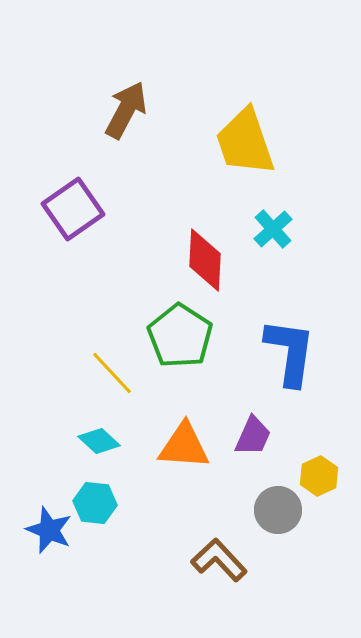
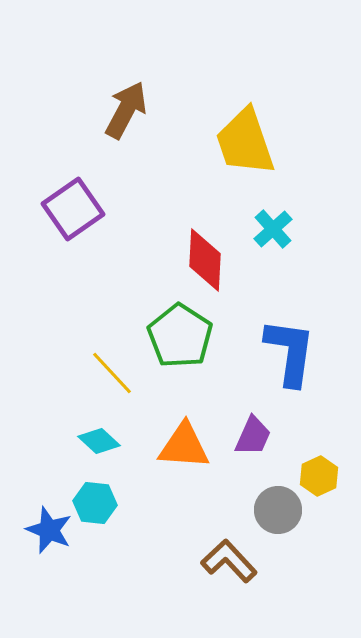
brown L-shape: moved 10 px right, 1 px down
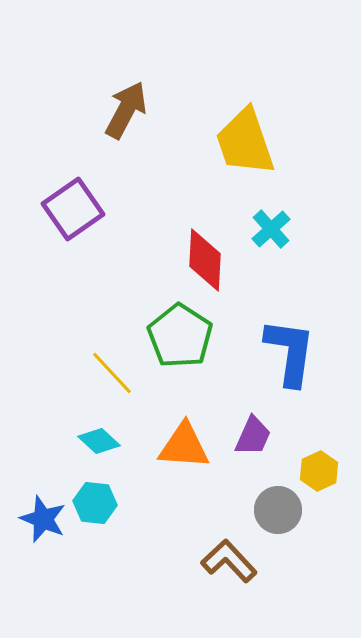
cyan cross: moved 2 px left
yellow hexagon: moved 5 px up
blue star: moved 6 px left, 11 px up
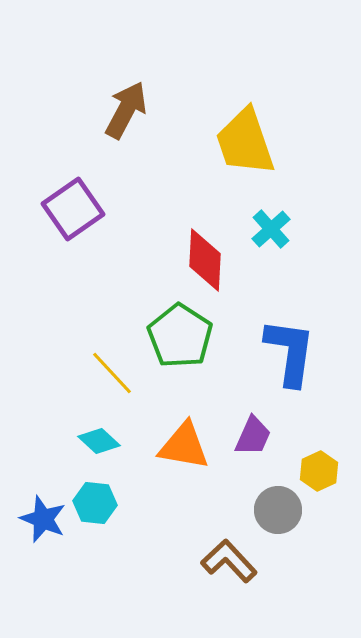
orange triangle: rotated 6 degrees clockwise
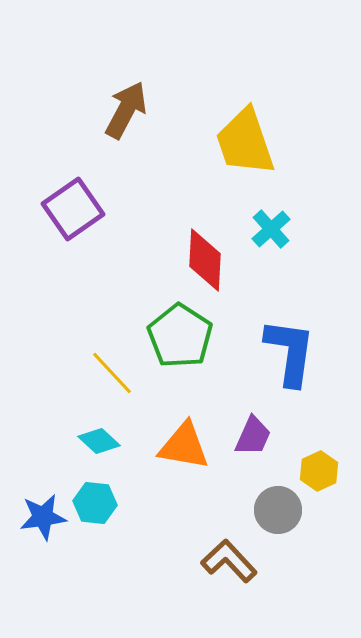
blue star: moved 2 px up; rotated 30 degrees counterclockwise
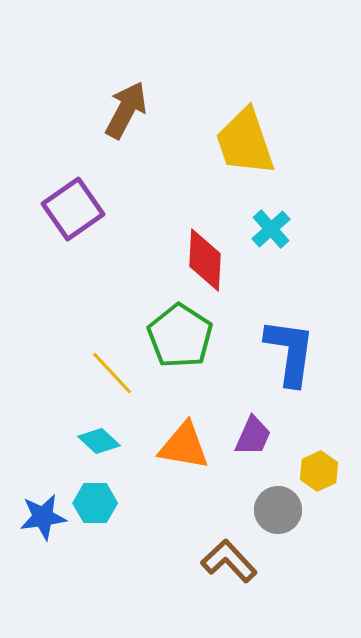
cyan hexagon: rotated 6 degrees counterclockwise
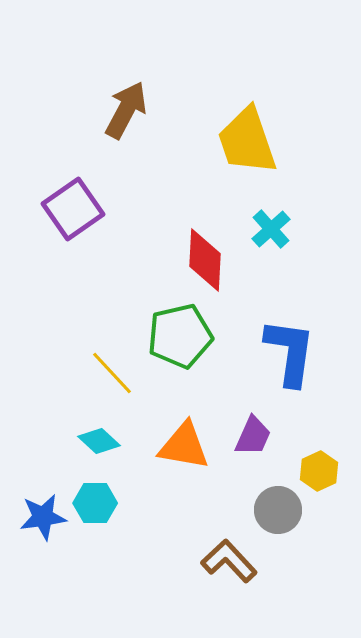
yellow trapezoid: moved 2 px right, 1 px up
green pentagon: rotated 26 degrees clockwise
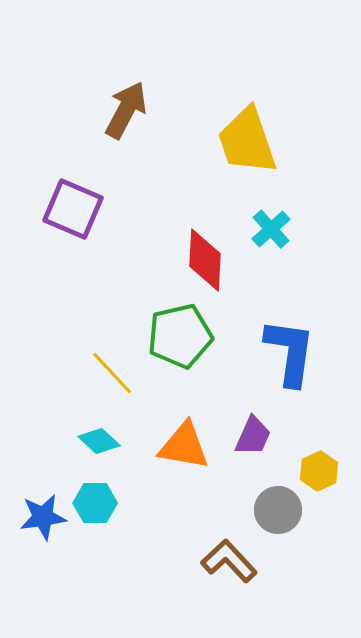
purple square: rotated 32 degrees counterclockwise
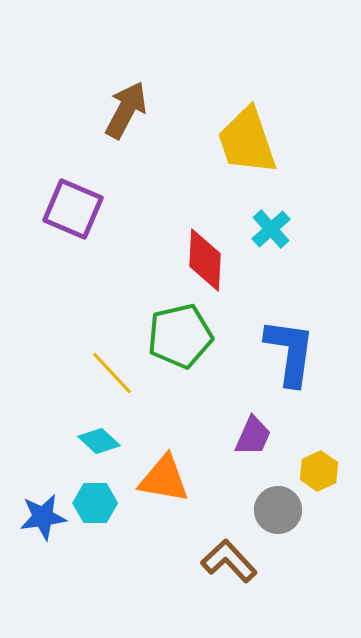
orange triangle: moved 20 px left, 33 px down
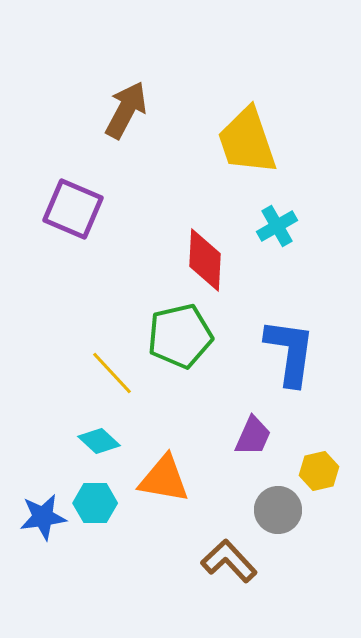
cyan cross: moved 6 px right, 3 px up; rotated 12 degrees clockwise
yellow hexagon: rotated 12 degrees clockwise
